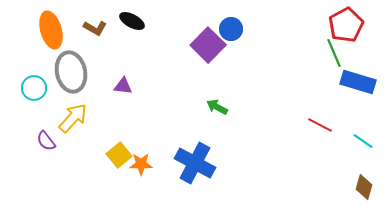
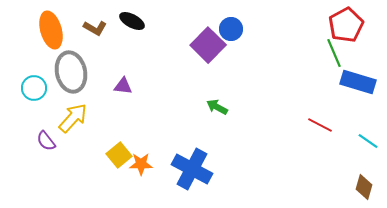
cyan line: moved 5 px right
blue cross: moved 3 px left, 6 px down
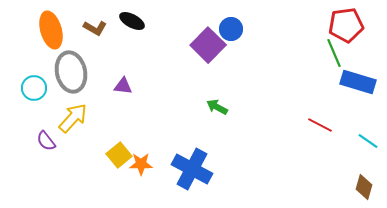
red pentagon: rotated 20 degrees clockwise
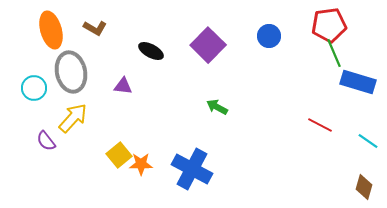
black ellipse: moved 19 px right, 30 px down
red pentagon: moved 17 px left
blue circle: moved 38 px right, 7 px down
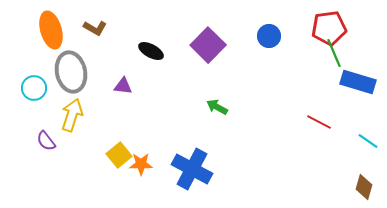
red pentagon: moved 3 px down
yellow arrow: moved 1 px left, 3 px up; rotated 24 degrees counterclockwise
red line: moved 1 px left, 3 px up
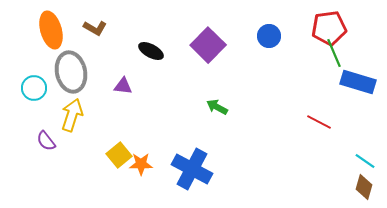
cyan line: moved 3 px left, 20 px down
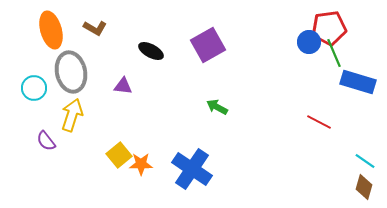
blue circle: moved 40 px right, 6 px down
purple square: rotated 16 degrees clockwise
blue cross: rotated 6 degrees clockwise
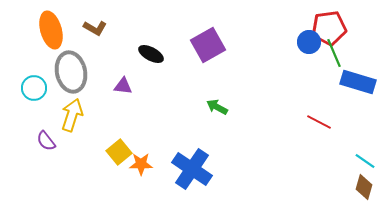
black ellipse: moved 3 px down
yellow square: moved 3 px up
